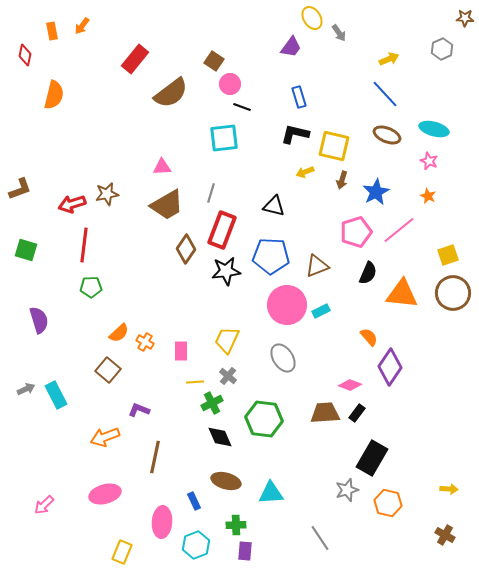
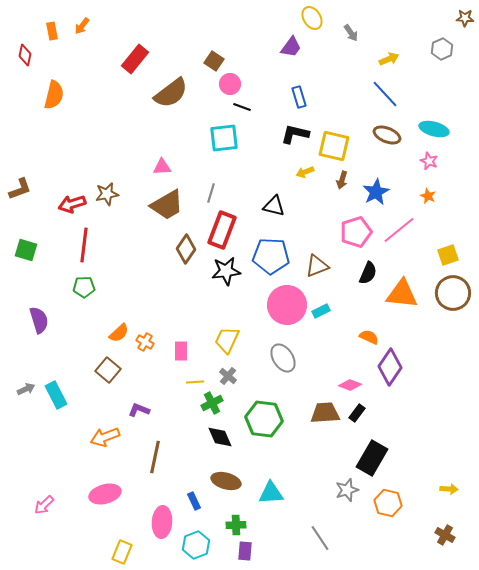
gray arrow at (339, 33): moved 12 px right
green pentagon at (91, 287): moved 7 px left
orange semicircle at (369, 337): rotated 24 degrees counterclockwise
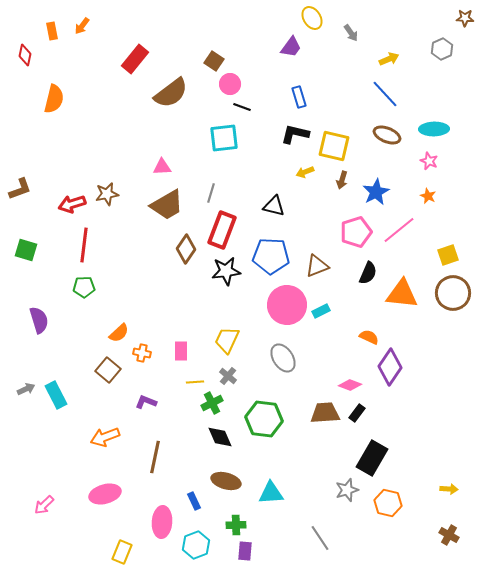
orange semicircle at (54, 95): moved 4 px down
cyan ellipse at (434, 129): rotated 16 degrees counterclockwise
orange cross at (145, 342): moved 3 px left, 11 px down; rotated 18 degrees counterclockwise
purple L-shape at (139, 410): moved 7 px right, 8 px up
brown cross at (445, 535): moved 4 px right
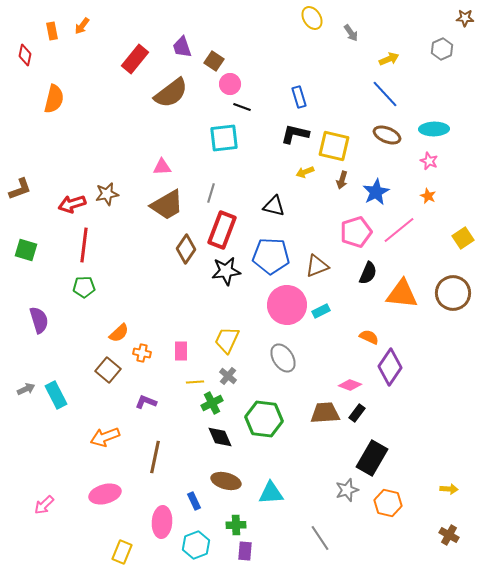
purple trapezoid at (291, 47): moved 109 px left; rotated 125 degrees clockwise
yellow square at (448, 255): moved 15 px right, 17 px up; rotated 15 degrees counterclockwise
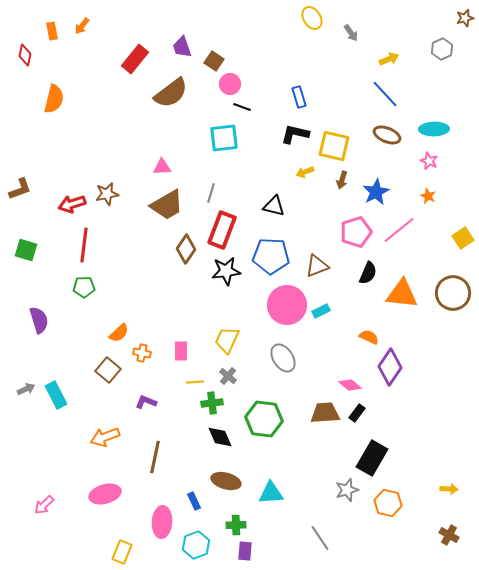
brown star at (465, 18): rotated 18 degrees counterclockwise
pink diamond at (350, 385): rotated 20 degrees clockwise
green cross at (212, 403): rotated 20 degrees clockwise
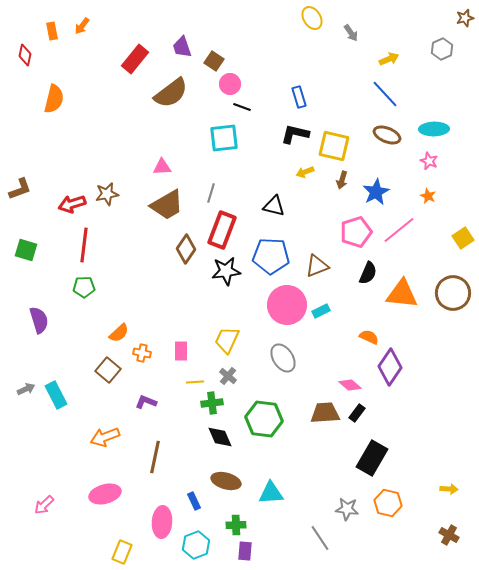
gray star at (347, 490): moved 19 px down; rotated 25 degrees clockwise
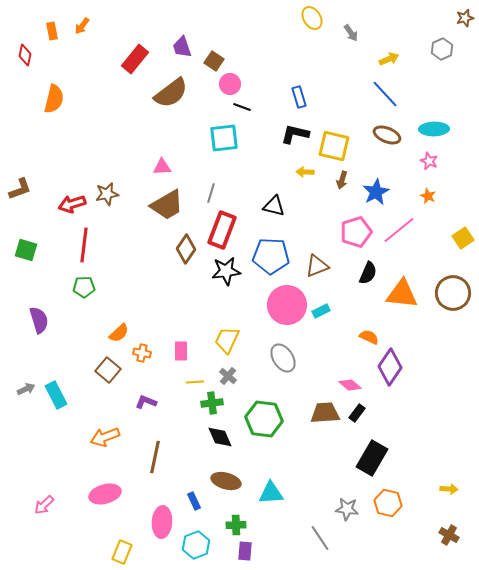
yellow arrow at (305, 172): rotated 24 degrees clockwise
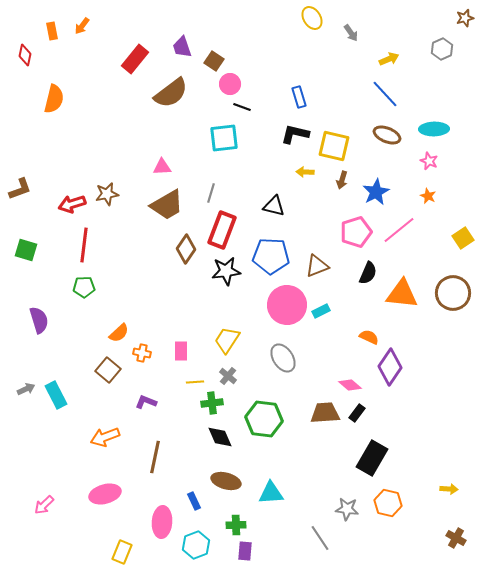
yellow trapezoid at (227, 340): rotated 8 degrees clockwise
brown cross at (449, 535): moved 7 px right, 3 px down
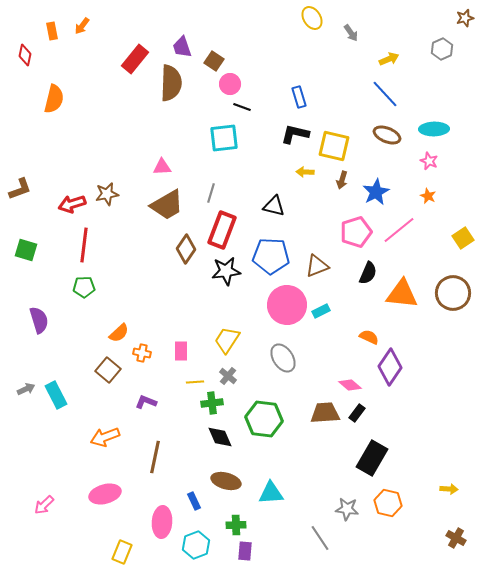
brown semicircle at (171, 93): moved 10 px up; rotated 51 degrees counterclockwise
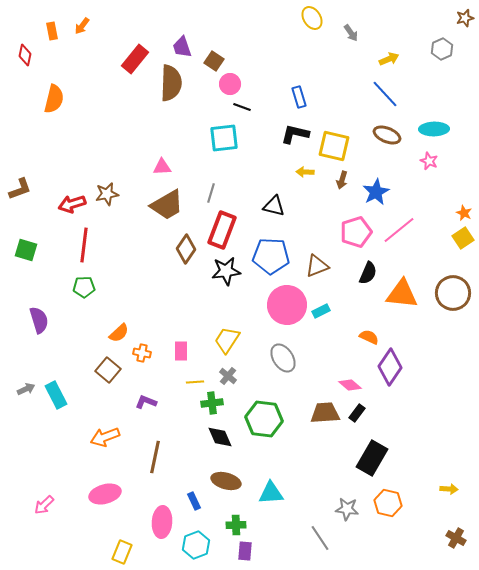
orange star at (428, 196): moved 36 px right, 17 px down
